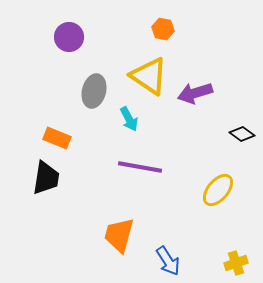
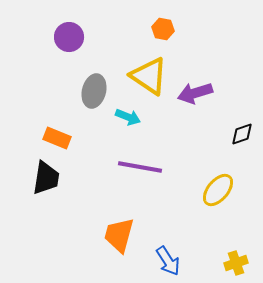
cyan arrow: moved 1 px left, 2 px up; rotated 40 degrees counterclockwise
black diamond: rotated 55 degrees counterclockwise
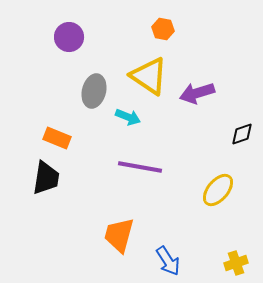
purple arrow: moved 2 px right
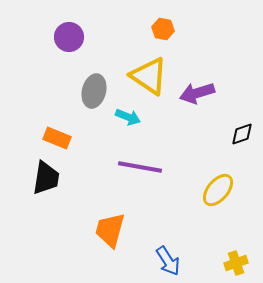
orange trapezoid: moved 9 px left, 5 px up
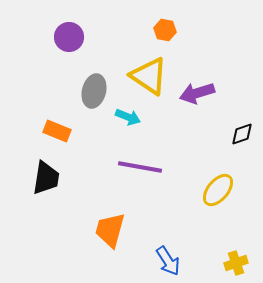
orange hexagon: moved 2 px right, 1 px down
orange rectangle: moved 7 px up
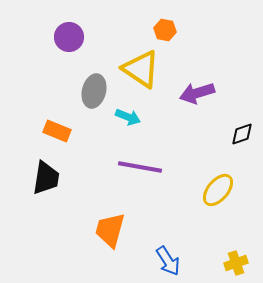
yellow triangle: moved 8 px left, 7 px up
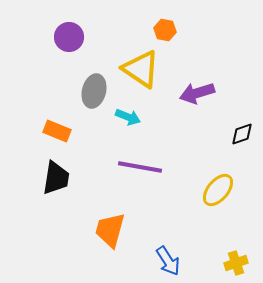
black trapezoid: moved 10 px right
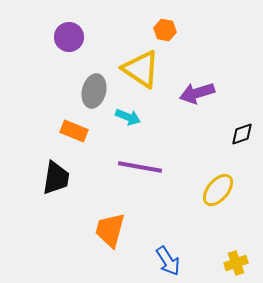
orange rectangle: moved 17 px right
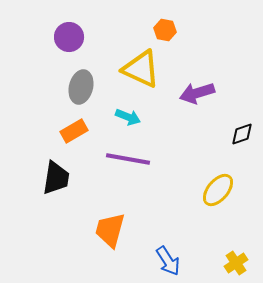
yellow triangle: rotated 9 degrees counterclockwise
gray ellipse: moved 13 px left, 4 px up
orange rectangle: rotated 52 degrees counterclockwise
purple line: moved 12 px left, 8 px up
yellow cross: rotated 15 degrees counterclockwise
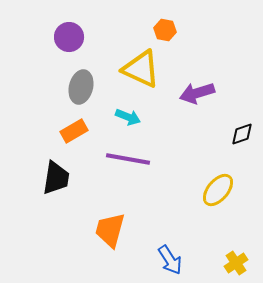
blue arrow: moved 2 px right, 1 px up
